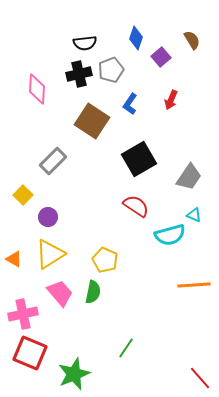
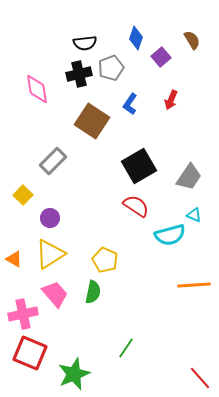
gray pentagon: moved 2 px up
pink diamond: rotated 12 degrees counterclockwise
black square: moved 7 px down
purple circle: moved 2 px right, 1 px down
pink trapezoid: moved 5 px left, 1 px down
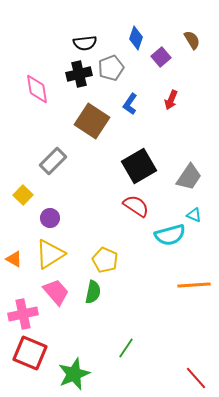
pink trapezoid: moved 1 px right, 2 px up
red line: moved 4 px left
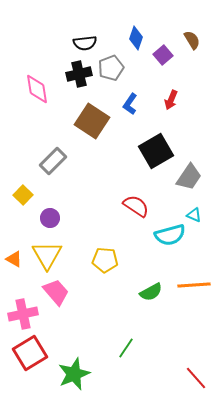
purple square: moved 2 px right, 2 px up
black square: moved 17 px right, 15 px up
yellow triangle: moved 3 px left, 1 px down; rotated 28 degrees counterclockwise
yellow pentagon: rotated 20 degrees counterclockwise
green semicircle: moved 58 px right; rotated 50 degrees clockwise
red square: rotated 36 degrees clockwise
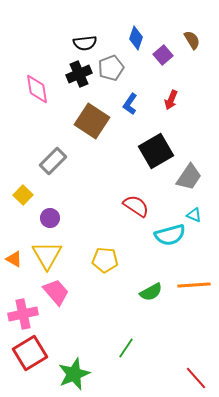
black cross: rotated 10 degrees counterclockwise
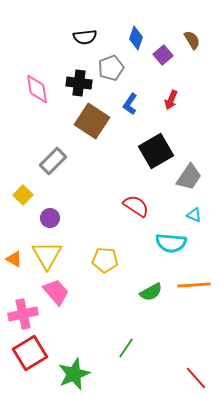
black semicircle: moved 6 px up
black cross: moved 9 px down; rotated 30 degrees clockwise
cyan semicircle: moved 1 px right, 8 px down; rotated 20 degrees clockwise
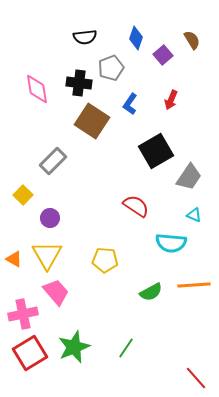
green star: moved 27 px up
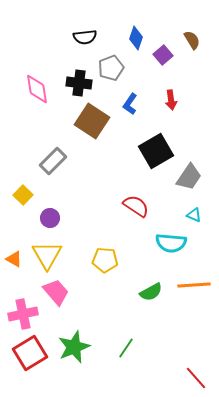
red arrow: rotated 30 degrees counterclockwise
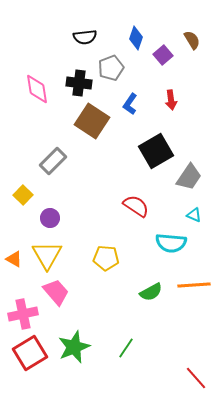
yellow pentagon: moved 1 px right, 2 px up
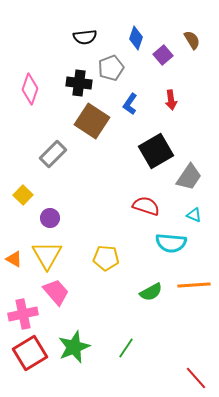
pink diamond: moved 7 px left; rotated 28 degrees clockwise
gray rectangle: moved 7 px up
red semicircle: moved 10 px right; rotated 16 degrees counterclockwise
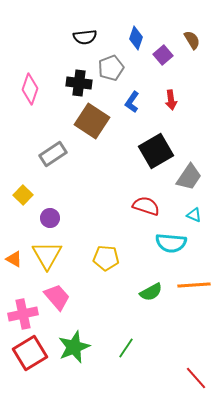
blue L-shape: moved 2 px right, 2 px up
gray rectangle: rotated 12 degrees clockwise
pink trapezoid: moved 1 px right, 5 px down
